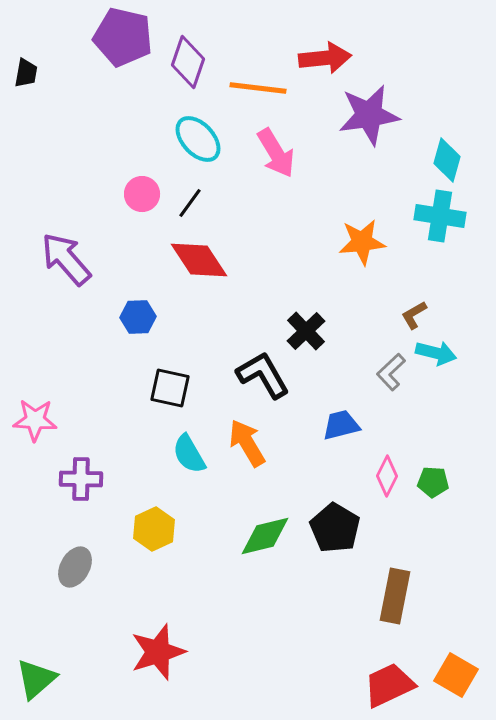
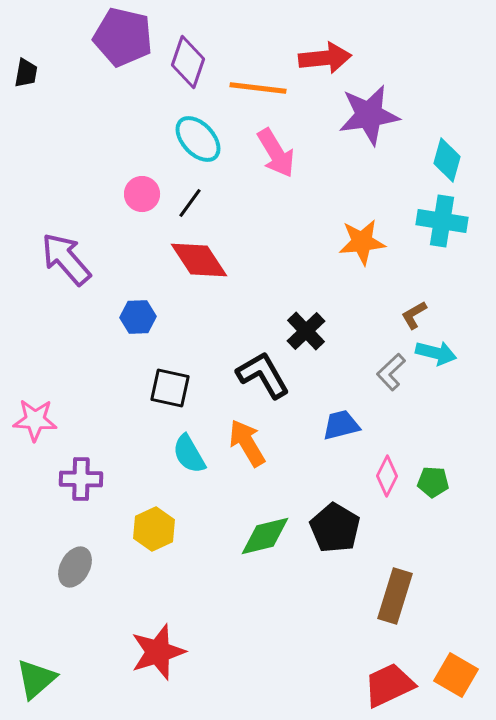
cyan cross: moved 2 px right, 5 px down
brown rectangle: rotated 6 degrees clockwise
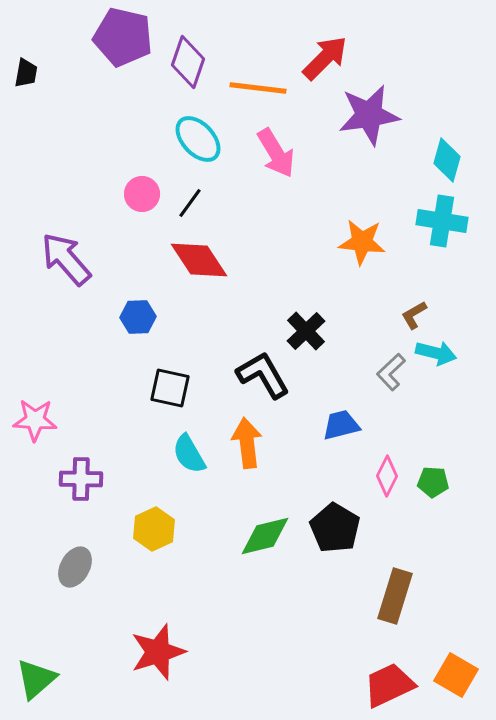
red arrow: rotated 39 degrees counterclockwise
orange star: rotated 12 degrees clockwise
orange arrow: rotated 24 degrees clockwise
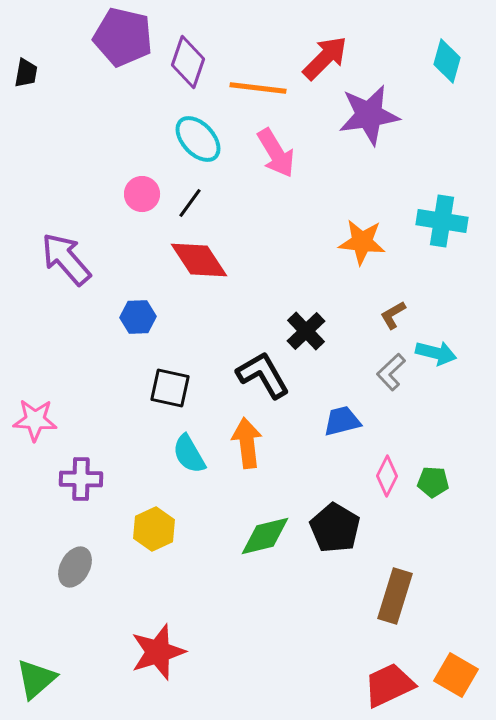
cyan diamond: moved 99 px up
brown L-shape: moved 21 px left
blue trapezoid: moved 1 px right, 4 px up
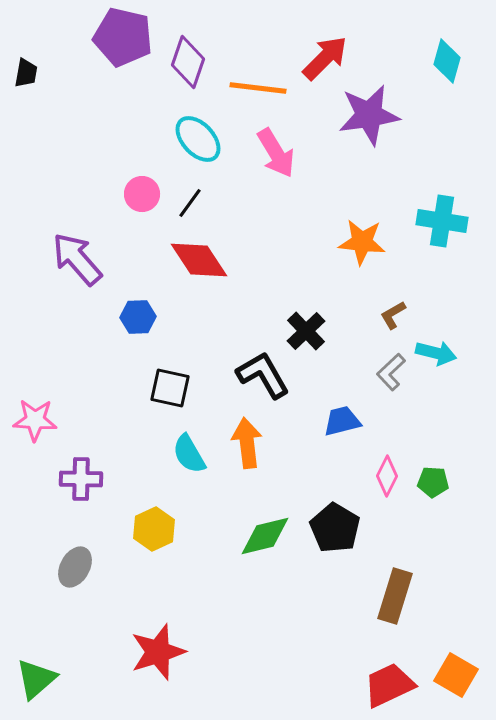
purple arrow: moved 11 px right
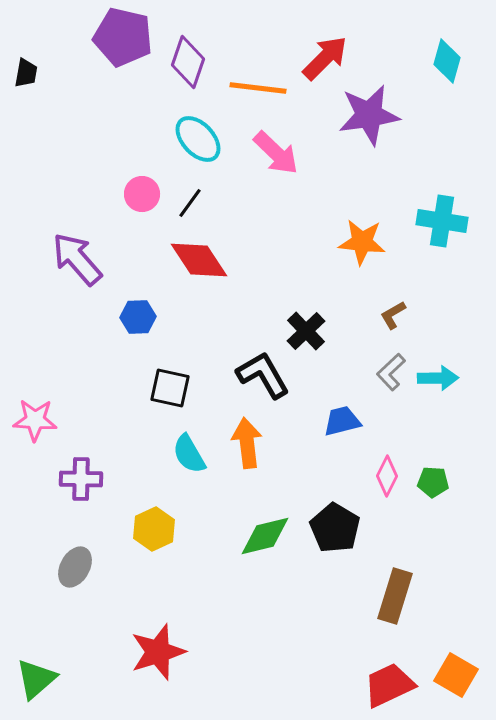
pink arrow: rotated 15 degrees counterclockwise
cyan arrow: moved 2 px right, 25 px down; rotated 15 degrees counterclockwise
